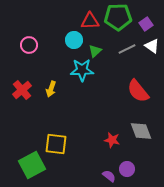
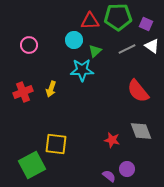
purple square: rotated 32 degrees counterclockwise
red cross: moved 1 px right, 2 px down; rotated 18 degrees clockwise
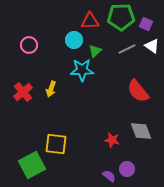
green pentagon: moved 3 px right
red cross: rotated 18 degrees counterclockwise
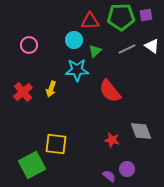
purple square: moved 9 px up; rotated 32 degrees counterclockwise
cyan star: moved 5 px left
red semicircle: moved 28 px left
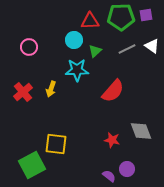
pink circle: moved 2 px down
red semicircle: moved 3 px right; rotated 100 degrees counterclockwise
